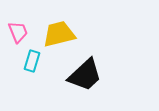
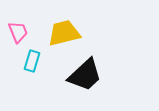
yellow trapezoid: moved 5 px right, 1 px up
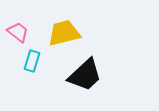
pink trapezoid: rotated 30 degrees counterclockwise
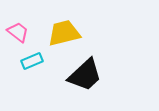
cyan rectangle: rotated 50 degrees clockwise
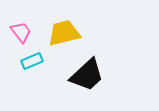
pink trapezoid: moved 3 px right; rotated 15 degrees clockwise
black trapezoid: moved 2 px right
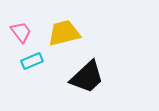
black trapezoid: moved 2 px down
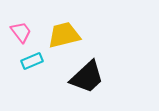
yellow trapezoid: moved 2 px down
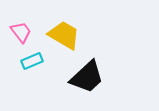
yellow trapezoid: rotated 44 degrees clockwise
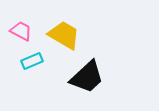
pink trapezoid: moved 1 px up; rotated 25 degrees counterclockwise
